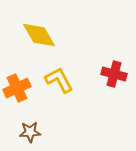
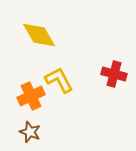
orange cross: moved 14 px right, 8 px down
brown star: rotated 25 degrees clockwise
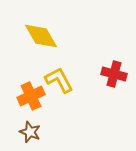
yellow diamond: moved 2 px right, 1 px down
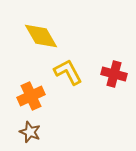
yellow L-shape: moved 9 px right, 8 px up
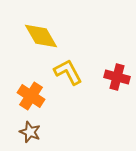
red cross: moved 3 px right, 3 px down
orange cross: rotated 32 degrees counterclockwise
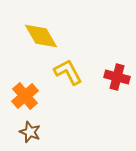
orange cross: moved 6 px left; rotated 16 degrees clockwise
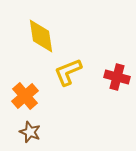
yellow diamond: rotated 21 degrees clockwise
yellow L-shape: rotated 84 degrees counterclockwise
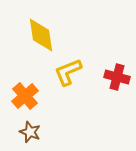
yellow diamond: moved 1 px up
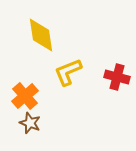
brown star: moved 9 px up
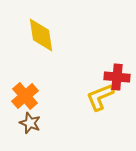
yellow L-shape: moved 32 px right, 25 px down
red cross: rotated 10 degrees counterclockwise
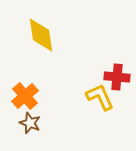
yellow L-shape: rotated 88 degrees clockwise
